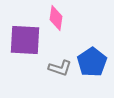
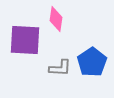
pink diamond: moved 1 px down
gray L-shape: rotated 15 degrees counterclockwise
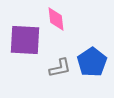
pink diamond: rotated 15 degrees counterclockwise
gray L-shape: rotated 15 degrees counterclockwise
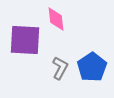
blue pentagon: moved 5 px down
gray L-shape: rotated 50 degrees counterclockwise
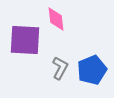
blue pentagon: moved 3 px down; rotated 12 degrees clockwise
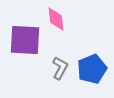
blue pentagon: moved 1 px up
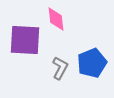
blue pentagon: moved 6 px up
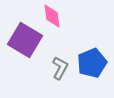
pink diamond: moved 4 px left, 3 px up
purple square: rotated 28 degrees clockwise
